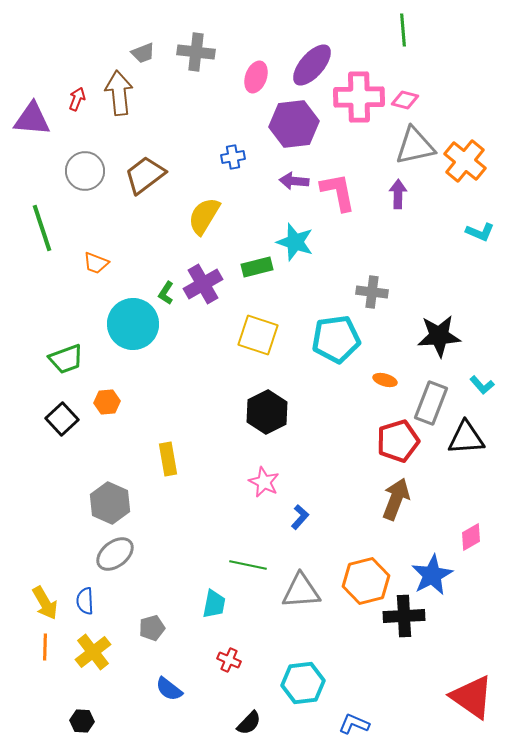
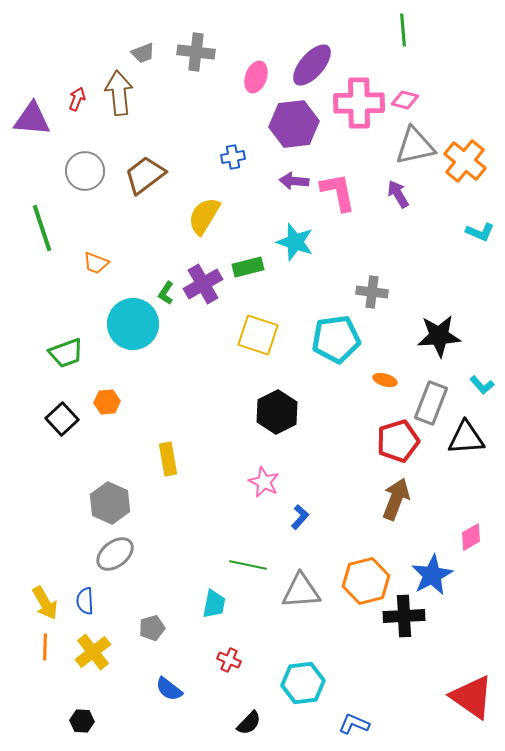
pink cross at (359, 97): moved 6 px down
purple arrow at (398, 194): rotated 32 degrees counterclockwise
green rectangle at (257, 267): moved 9 px left
green trapezoid at (66, 359): moved 6 px up
black hexagon at (267, 412): moved 10 px right
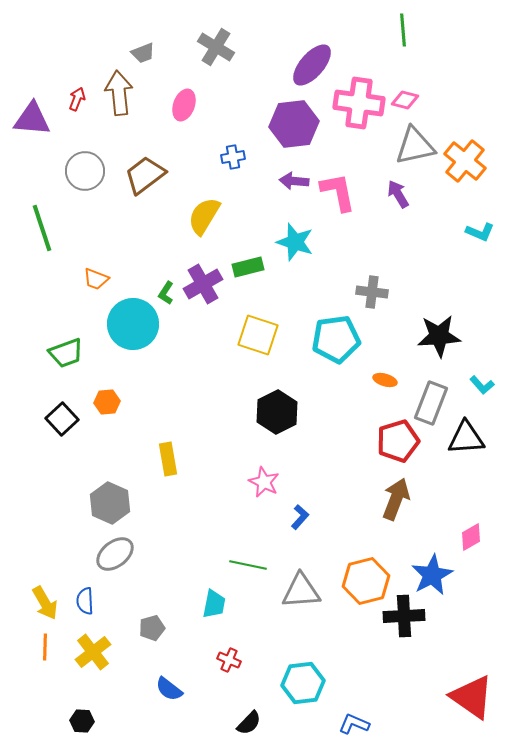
gray cross at (196, 52): moved 20 px right, 5 px up; rotated 24 degrees clockwise
pink ellipse at (256, 77): moved 72 px left, 28 px down
pink cross at (359, 103): rotated 9 degrees clockwise
orange trapezoid at (96, 263): moved 16 px down
